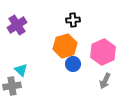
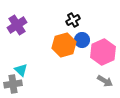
black cross: rotated 24 degrees counterclockwise
orange hexagon: moved 1 px left, 1 px up
blue circle: moved 9 px right, 24 px up
gray arrow: rotated 84 degrees counterclockwise
gray cross: moved 1 px right, 2 px up
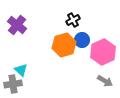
purple cross: rotated 18 degrees counterclockwise
